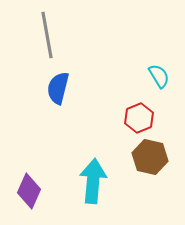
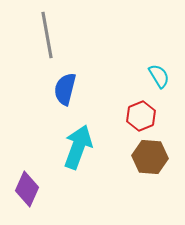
blue semicircle: moved 7 px right, 1 px down
red hexagon: moved 2 px right, 2 px up
brown hexagon: rotated 8 degrees counterclockwise
cyan arrow: moved 15 px left, 34 px up; rotated 15 degrees clockwise
purple diamond: moved 2 px left, 2 px up
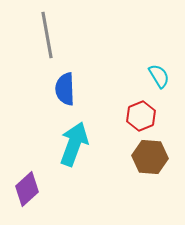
blue semicircle: rotated 16 degrees counterclockwise
cyan arrow: moved 4 px left, 3 px up
purple diamond: rotated 24 degrees clockwise
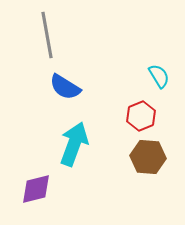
blue semicircle: moved 2 px up; rotated 56 degrees counterclockwise
brown hexagon: moved 2 px left
purple diamond: moved 9 px right; rotated 28 degrees clockwise
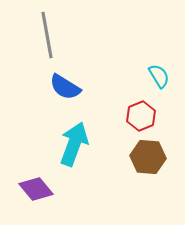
purple diamond: rotated 64 degrees clockwise
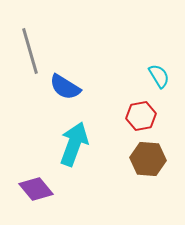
gray line: moved 17 px left, 16 px down; rotated 6 degrees counterclockwise
red hexagon: rotated 12 degrees clockwise
brown hexagon: moved 2 px down
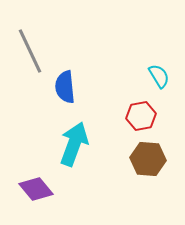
gray line: rotated 9 degrees counterclockwise
blue semicircle: rotated 52 degrees clockwise
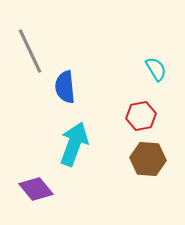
cyan semicircle: moved 3 px left, 7 px up
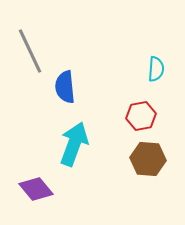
cyan semicircle: rotated 35 degrees clockwise
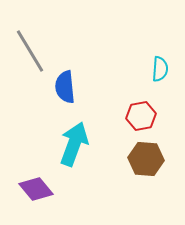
gray line: rotated 6 degrees counterclockwise
cyan semicircle: moved 4 px right
brown hexagon: moved 2 px left
